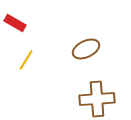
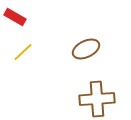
red rectangle: moved 6 px up
yellow line: moved 3 px left, 8 px up; rotated 15 degrees clockwise
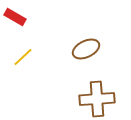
yellow line: moved 5 px down
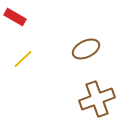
yellow line: moved 2 px down
brown cross: rotated 16 degrees counterclockwise
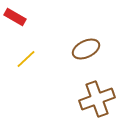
yellow line: moved 3 px right
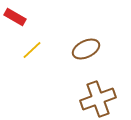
yellow line: moved 6 px right, 9 px up
brown cross: moved 1 px right
